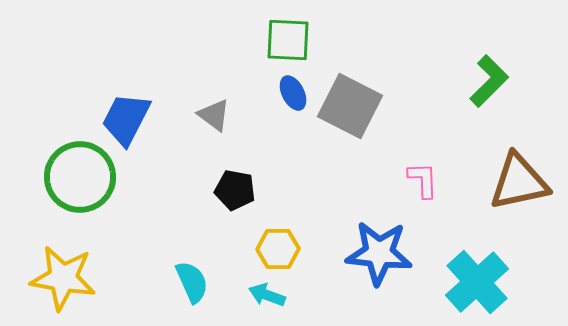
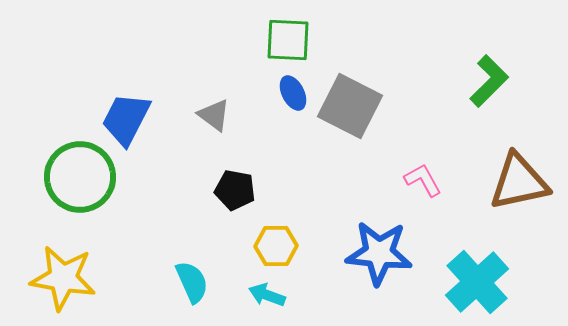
pink L-shape: rotated 27 degrees counterclockwise
yellow hexagon: moved 2 px left, 3 px up
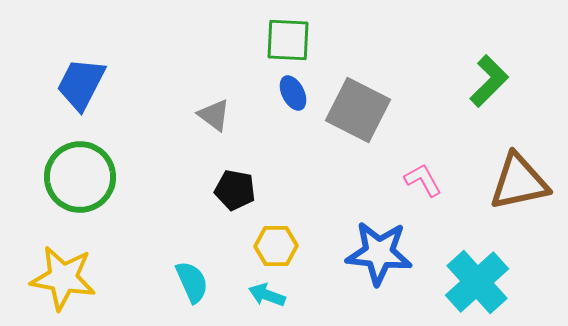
gray square: moved 8 px right, 4 px down
blue trapezoid: moved 45 px left, 35 px up
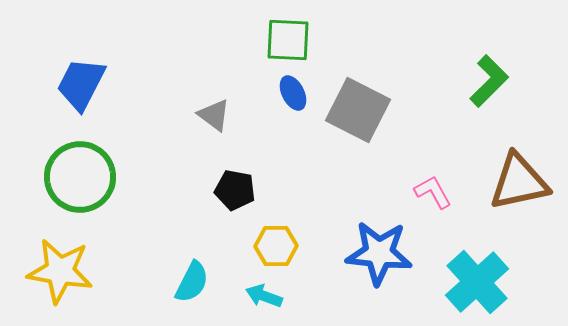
pink L-shape: moved 10 px right, 12 px down
yellow star: moved 3 px left, 7 px up
cyan semicircle: rotated 51 degrees clockwise
cyan arrow: moved 3 px left, 1 px down
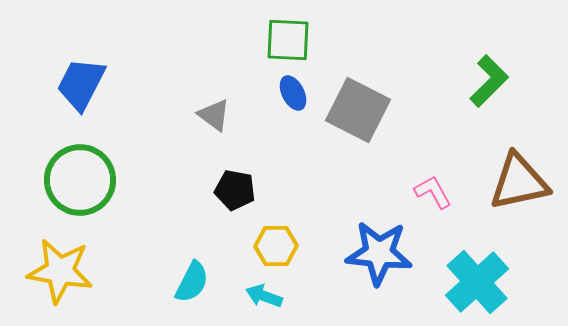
green circle: moved 3 px down
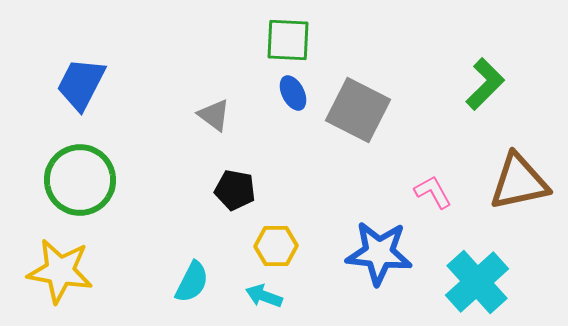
green L-shape: moved 4 px left, 3 px down
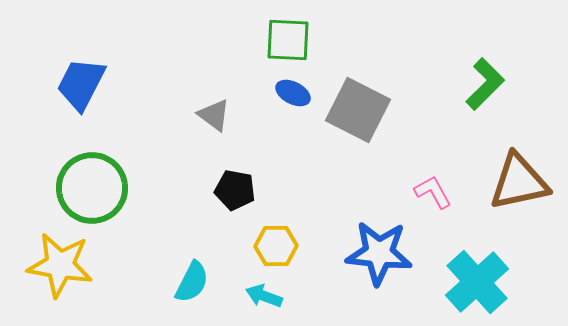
blue ellipse: rotated 36 degrees counterclockwise
green circle: moved 12 px right, 8 px down
yellow star: moved 6 px up
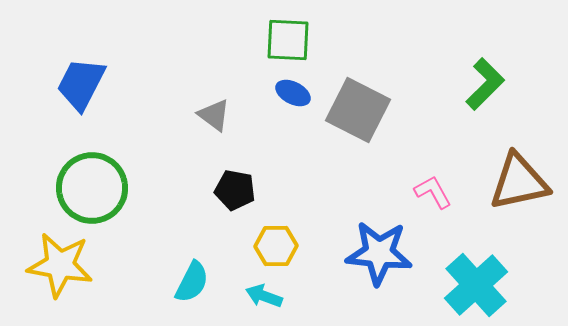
cyan cross: moved 1 px left, 3 px down
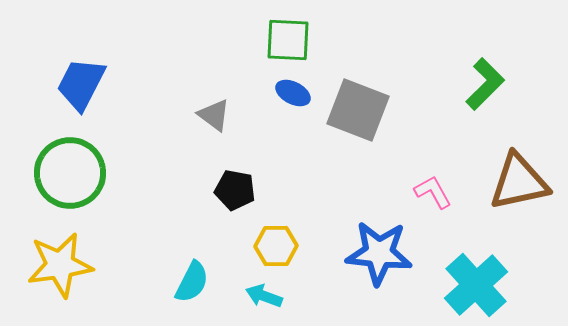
gray square: rotated 6 degrees counterclockwise
green circle: moved 22 px left, 15 px up
yellow star: rotated 18 degrees counterclockwise
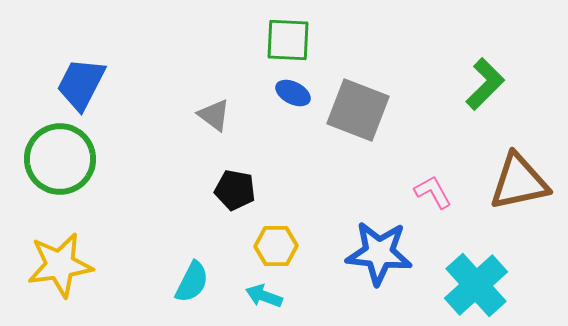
green circle: moved 10 px left, 14 px up
